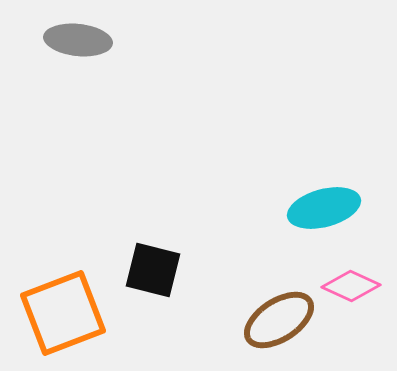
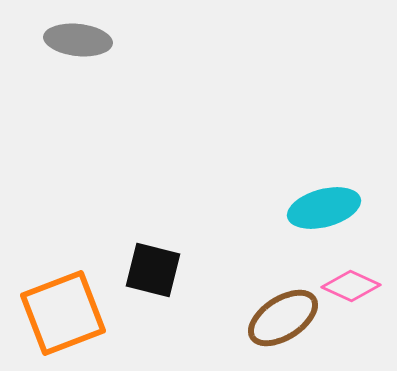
brown ellipse: moved 4 px right, 2 px up
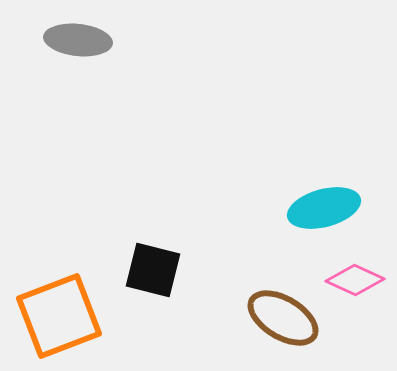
pink diamond: moved 4 px right, 6 px up
orange square: moved 4 px left, 3 px down
brown ellipse: rotated 64 degrees clockwise
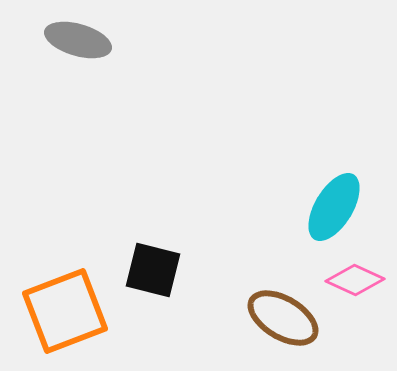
gray ellipse: rotated 10 degrees clockwise
cyan ellipse: moved 10 px right, 1 px up; rotated 44 degrees counterclockwise
orange square: moved 6 px right, 5 px up
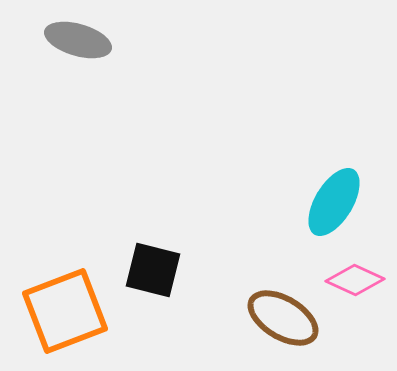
cyan ellipse: moved 5 px up
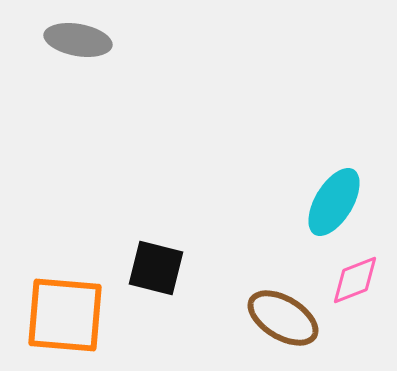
gray ellipse: rotated 6 degrees counterclockwise
black square: moved 3 px right, 2 px up
pink diamond: rotated 46 degrees counterclockwise
orange square: moved 4 px down; rotated 26 degrees clockwise
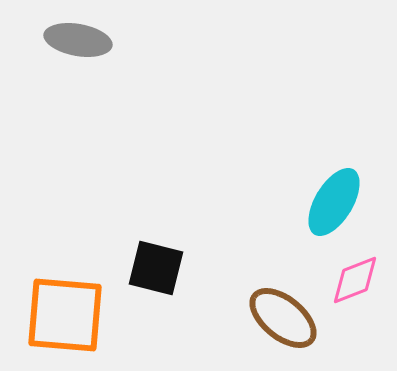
brown ellipse: rotated 8 degrees clockwise
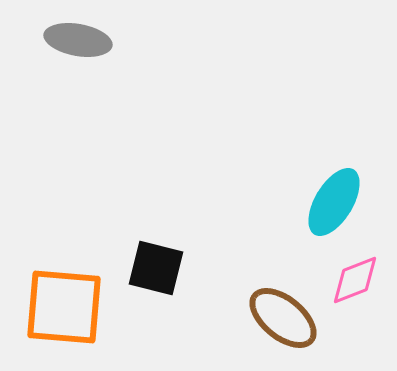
orange square: moved 1 px left, 8 px up
